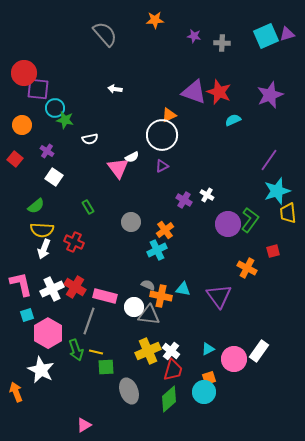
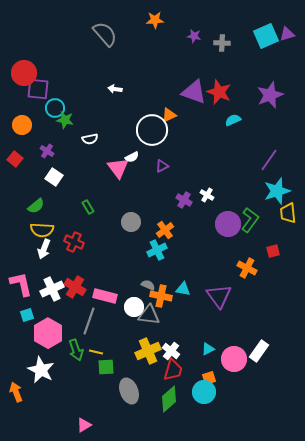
white circle at (162, 135): moved 10 px left, 5 px up
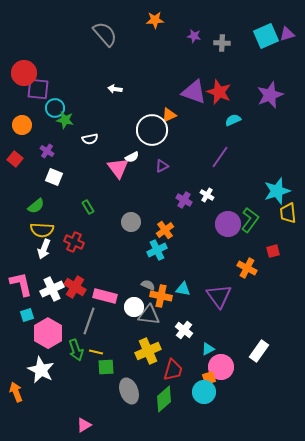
purple line at (269, 160): moved 49 px left, 3 px up
white square at (54, 177): rotated 12 degrees counterclockwise
white cross at (171, 351): moved 13 px right, 21 px up
pink circle at (234, 359): moved 13 px left, 8 px down
green diamond at (169, 399): moved 5 px left
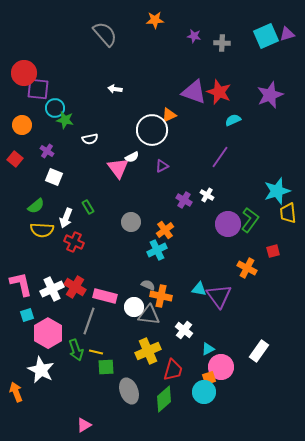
white arrow at (44, 249): moved 22 px right, 31 px up
cyan triangle at (183, 289): moved 16 px right
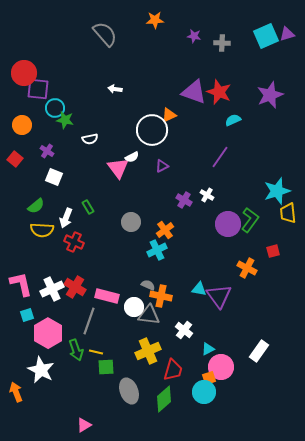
pink rectangle at (105, 296): moved 2 px right
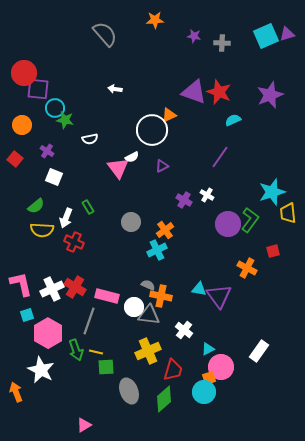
cyan star at (277, 191): moved 5 px left, 1 px down
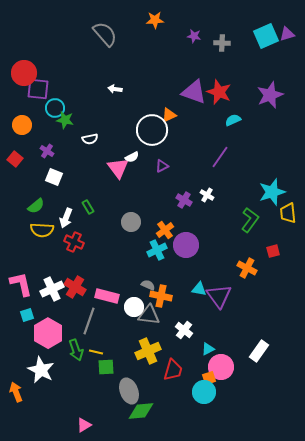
purple circle at (228, 224): moved 42 px left, 21 px down
green diamond at (164, 399): moved 23 px left, 12 px down; rotated 36 degrees clockwise
